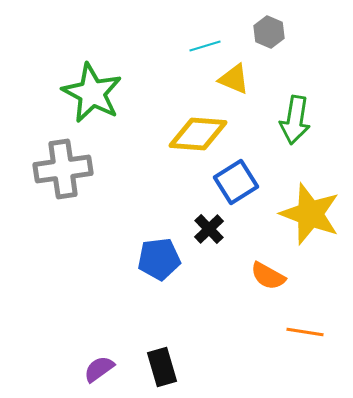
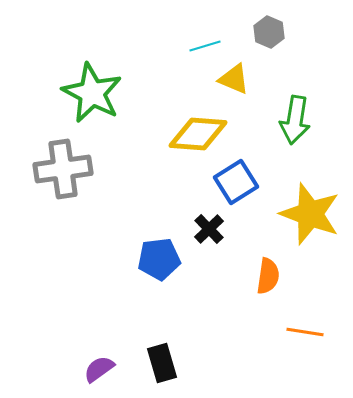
orange semicircle: rotated 111 degrees counterclockwise
black rectangle: moved 4 px up
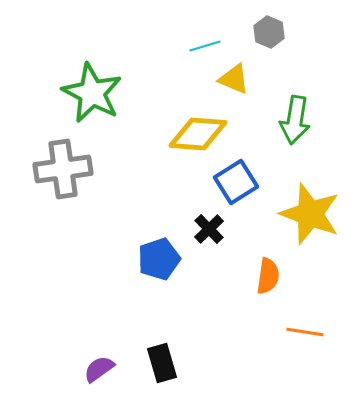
blue pentagon: rotated 12 degrees counterclockwise
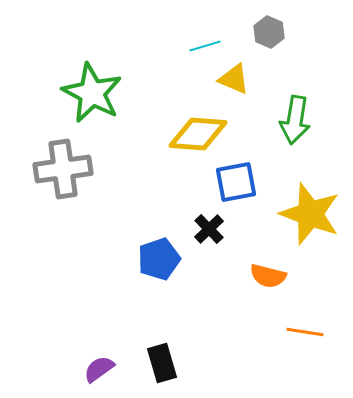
blue square: rotated 21 degrees clockwise
orange semicircle: rotated 96 degrees clockwise
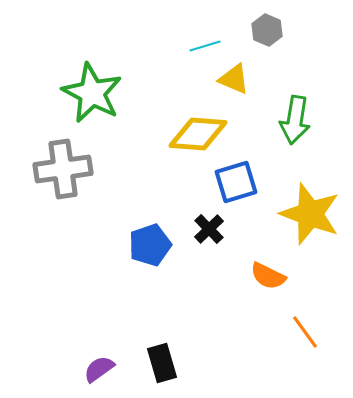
gray hexagon: moved 2 px left, 2 px up
blue square: rotated 6 degrees counterclockwise
blue pentagon: moved 9 px left, 14 px up
orange semicircle: rotated 12 degrees clockwise
orange line: rotated 45 degrees clockwise
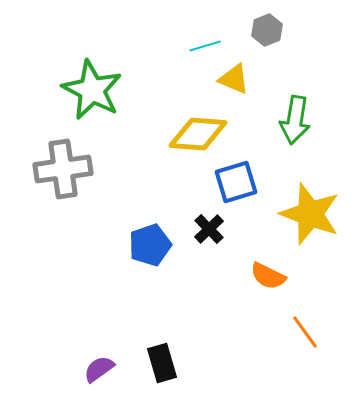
gray hexagon: rotated 16 degrees clockwise
green star: moved 3 px up
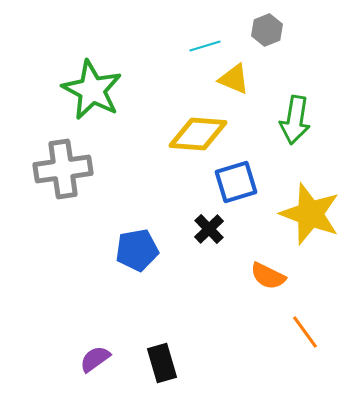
blue pentagon: moved 13 px left, 5 px down; rotated 9 degrees clockwise
purple semicircle: moved 4 px left, 10 px up
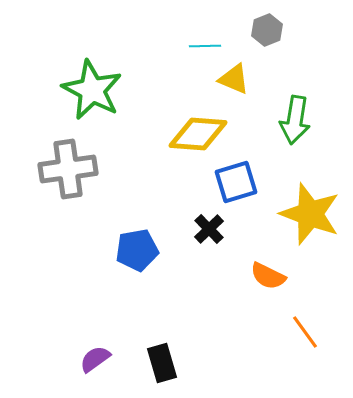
cyan line: rotated 16 degrees clockwise
gray cross: moved 5 px right
